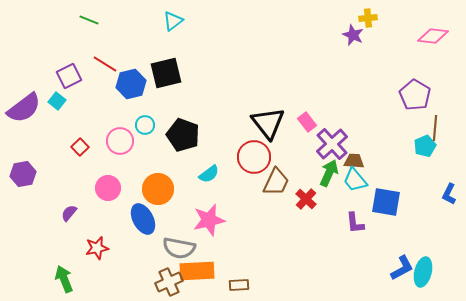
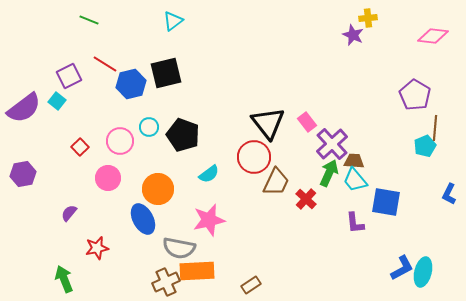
cyan circle at (145, 125): moved 4 px right, 2 px down
pink circle at (108, 188): moved 10 px up
brown cross at (169, 282): moved 3 px left
brown rectangle at (239, 285): moved 12 px right; rotated 30 degrees counterclockwise
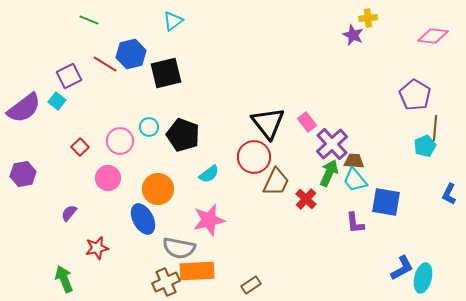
blue hexagon at (131, 84): moved 30 px up
cyan ellipse at (423, 272): moved 6 px down
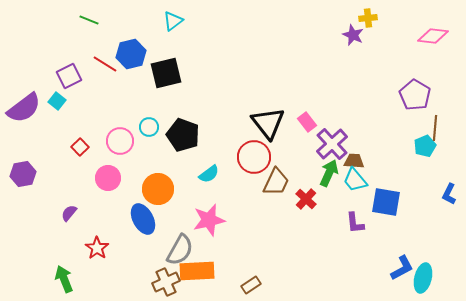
red star at (97, 248): rotated 25 degrees counterclockwise
gray semicircle at (179, 248): moved 1 px right, 2 px down; rotated 72 degrees counterclockwise
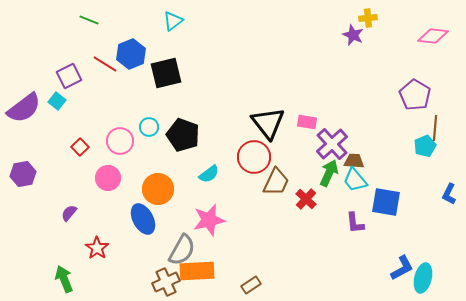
blue hexagon at (131, 54): rotated 8 degrees counterclockwise
pink rectangle at (307, 122): rotated 42 degrees counterclockwise
gray semicircle at (180, 250): moved 2 px right
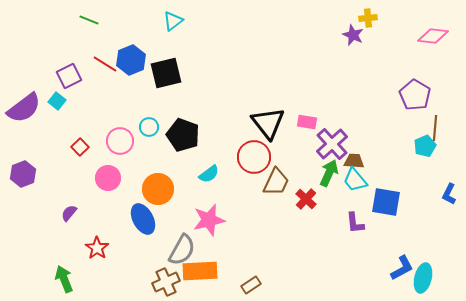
blue hexagon at (131, 54): moved 6 px down
purple hexagon at (23, 174): rotated 10 degrees counterclockwise
orange rectangle at (197, 271): moved 3 px right
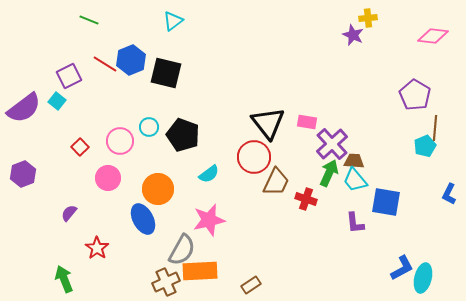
black square at (166, 73): rotated 28 degrees clockwise
red cross at (306, 199): rotated 25 degrees counterclockwise
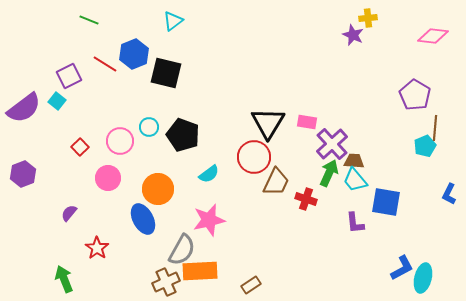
blue hexagon at (131, 60): moved 3 px right, 6 px up
black triangle at (268, 123): rotated 9 degrees clockwise
